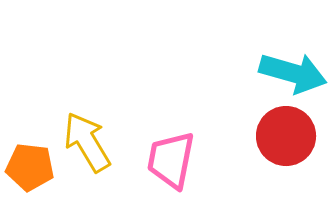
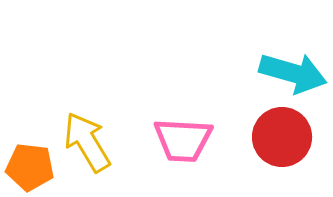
red circle: moved 4 px left, 1 px down
pink trapezoid: moved 12 px right, 20 px up; rotated 98 degrees counterclockwise
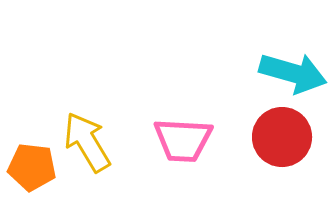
orange pentagon: moved 2 px right
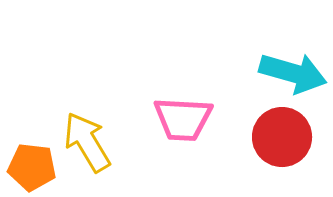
pink trapezoid: moved 21 px up
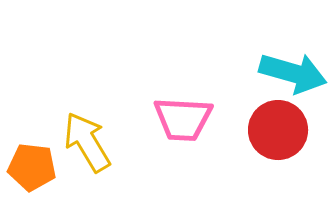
red circle: moved 4 px left, 7 px up
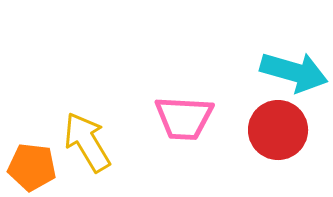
cyan arrow: moved 1 px right, 1 px up
pink trapezoid: moved 1 px right, 1 px up
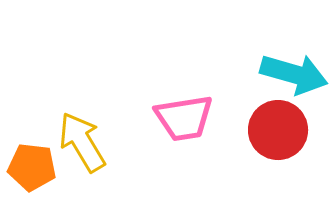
cyan arrow: moved 2 px down
pink trapezoid: rotated 12 degrees counterclockwise
yellow arrow: moved 5 px left
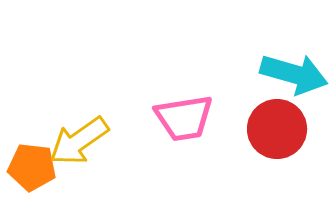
red circle: moved 1 px left, 1 px up
yellow arrow: moved 3 px left, 1 px up; rotated 94 degrees counterclockwise
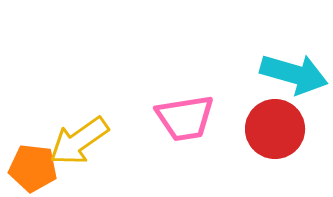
pink trapezoid: moved 1 px right
red circle: moved 2 px left
orange pentagon: moved 1 px right, 1 px down
